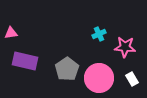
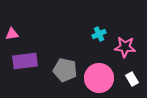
pink triangle: moved 1 px right, 1 px down
purple rectangle: rotated 20 degrees counterclockwise
gray pentagon: moved 2 px left, 1 px down; rotated 25 degrees counterclockwise
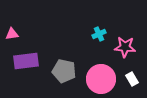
purple rectangle: moved 1 px right
gray pentagon: moved 1 px left, 1 px down
pink circle: moved 2 px right, 1 px down
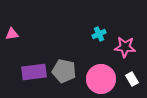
purple rectangle: moved 8 px right, 11 px down
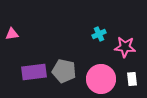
white rectangle: rotated 24 degrees clockwise
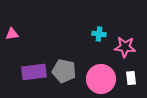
cyan cross: rotated 32 degrees clockwise
white rectangle: moved 1 px left, 1 px up
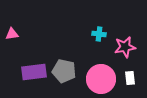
pink star: rotated 15 degrees counterclockwise
white rectangle: moved 1 px left
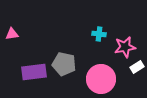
gray pentagon: moved 7 px up
white rectangle: moved 7 px right, 11 px up; rotated 64 degrees clockwise
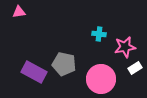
pink triangle: moved 7 px right, 22 px up
white rectangle: moved 2 px left, 1 px down
purple rectangle: rotated 35 degrees clockwise
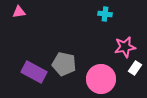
cyan cross: moved 6 px right, 20 px up
white rectangle: rotated 24 degrees counterclockwise
